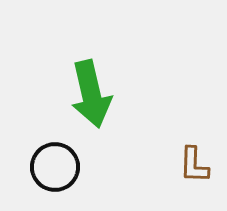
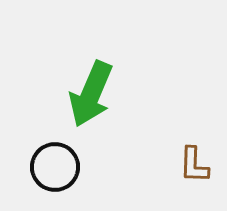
green arrow: rotated 36 degrees clockwise
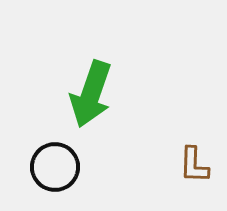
green arrow: rotated 4 degrees counterclockwise
